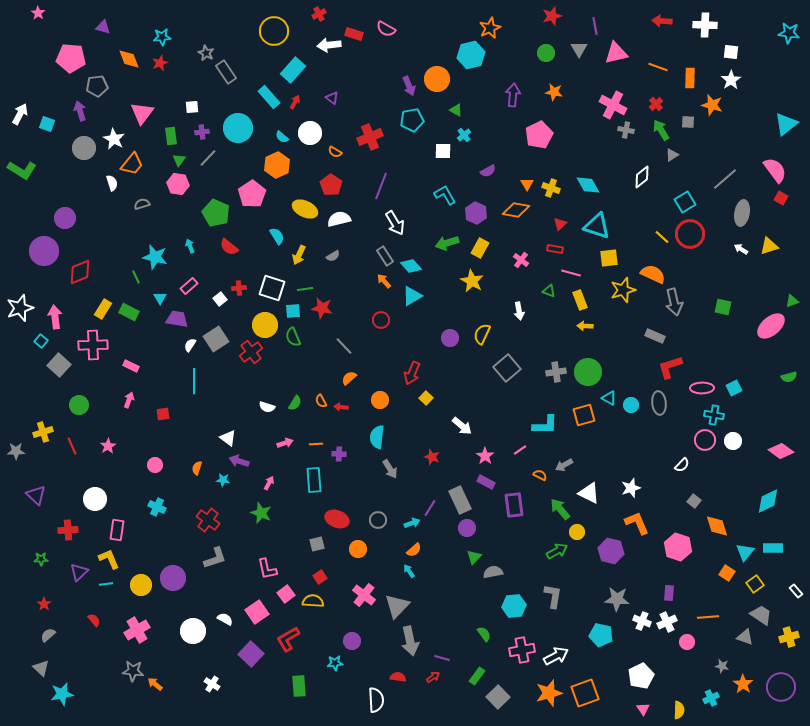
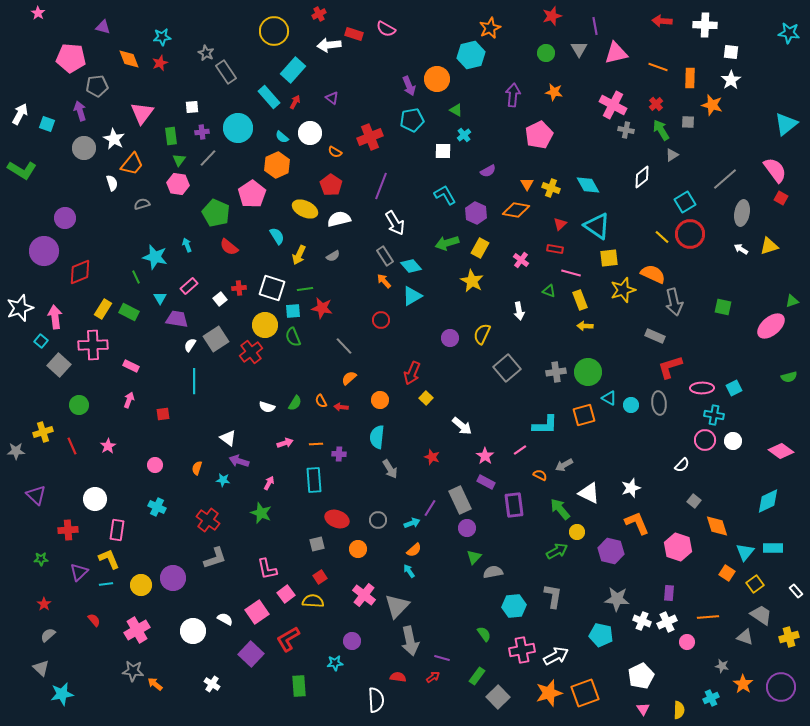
cyan triangle at (597, 226): rotated 16 degrees clockwise
cyan arrow at (190, 246): moved 3 px left, 1 px up
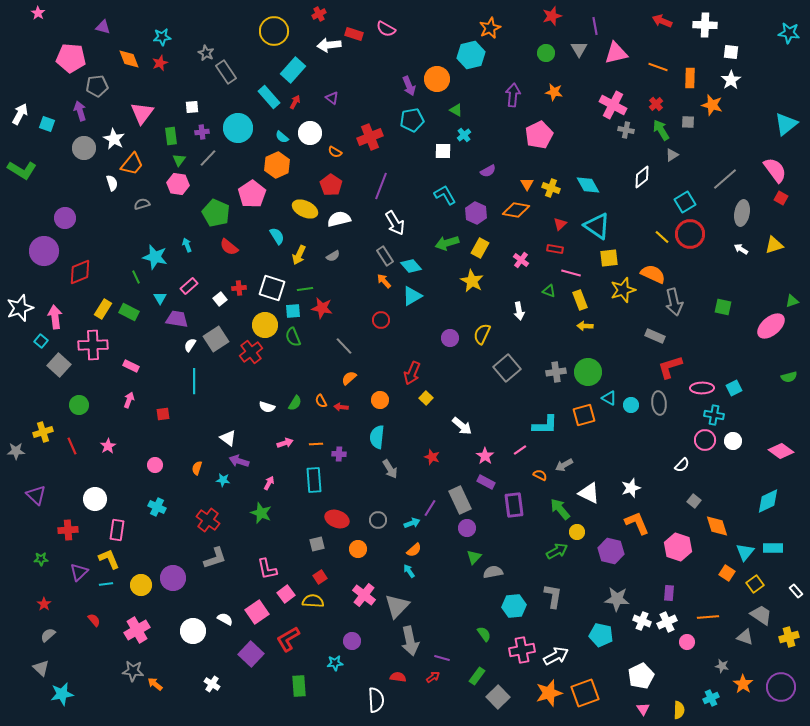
red arrow at (662, 21): rotated 18 degrees clockwise
yellow triangle at (769, 246): moved 5 px right, 1 px up
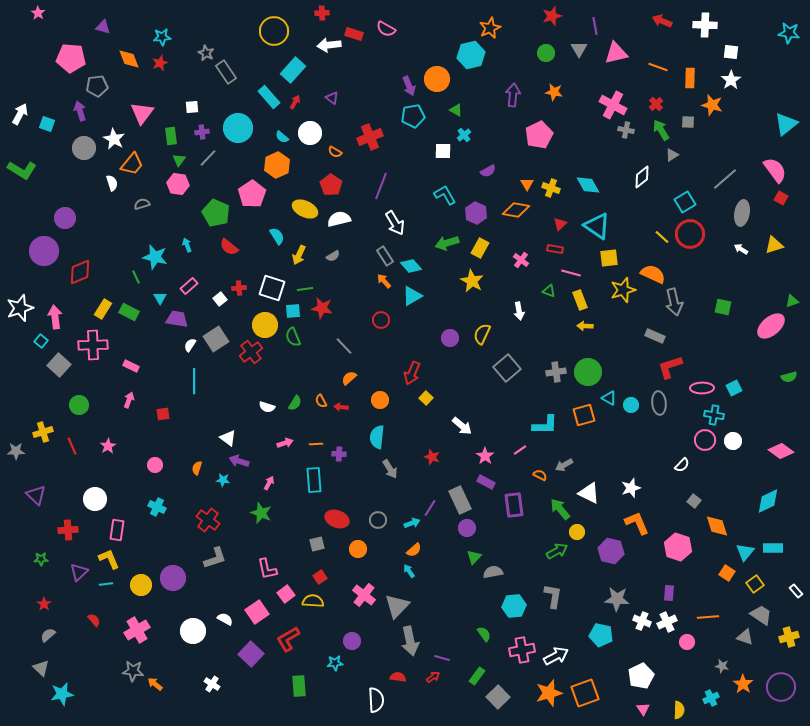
red cross at (319, 14): moved 3 px right, 1 px up; rotated 24 degrees clockwise
cyan pentagon at (412, 120): moved 1 px right, 4 px up
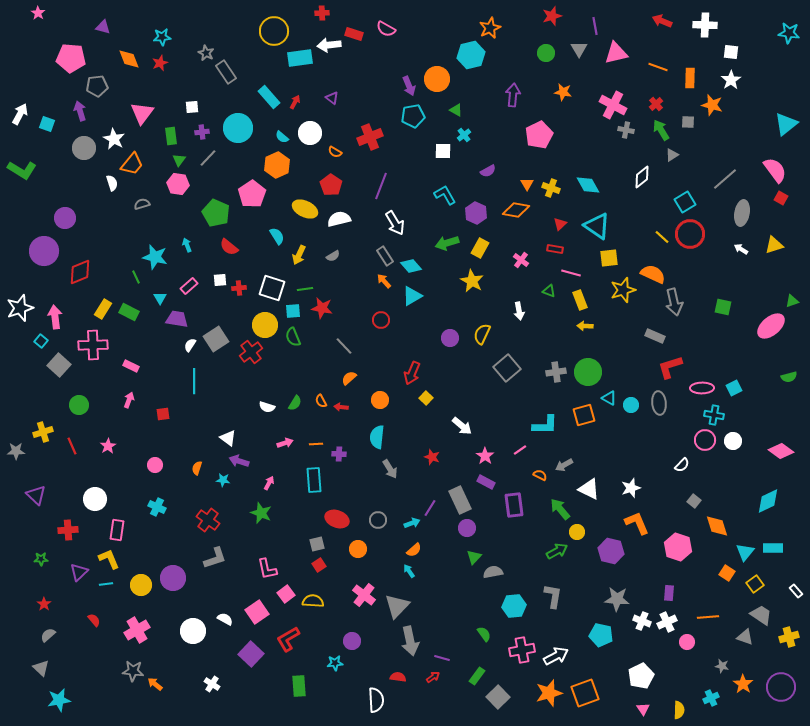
cyan rectangle at (293, 70): moved 7 px right, 12 px up; rotated 40 degrees clockwise
orange star at (554, 92): moved 9 px right
white square at (220, 299): moved 19 px up; rotated 32 degrees clockwise
white triangle at (589, 493): moved 4 px up
red square at (320, 577): moved 1 px left, 12 px up
cyan star at (62, 694): moved 3 px left, 6 px down
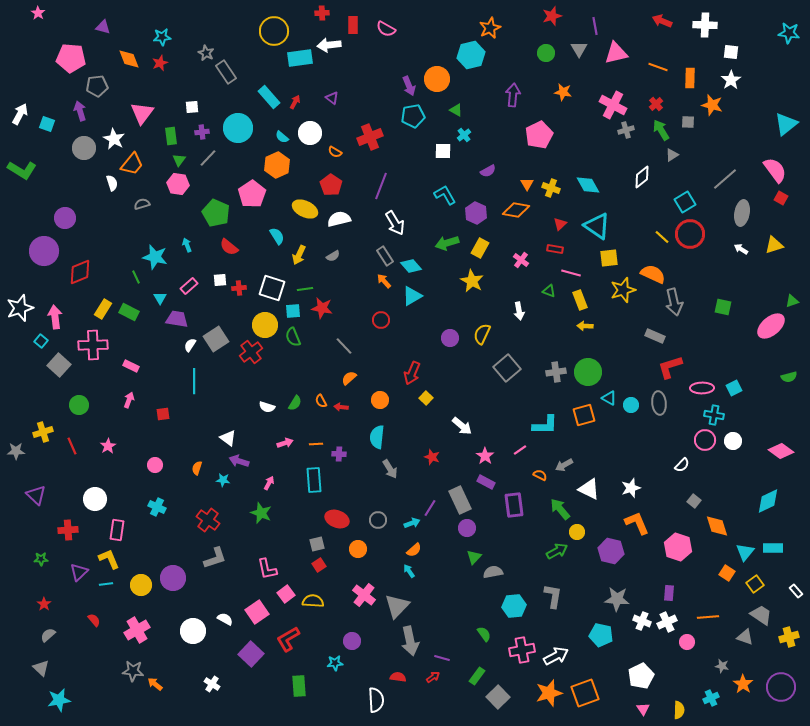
red rectangle at (354, 34): moved 1 px left, 9 px up; rotated 72 degrees clockwise
gray cross at (626, 130): rotated 28 degrees counterclockwise
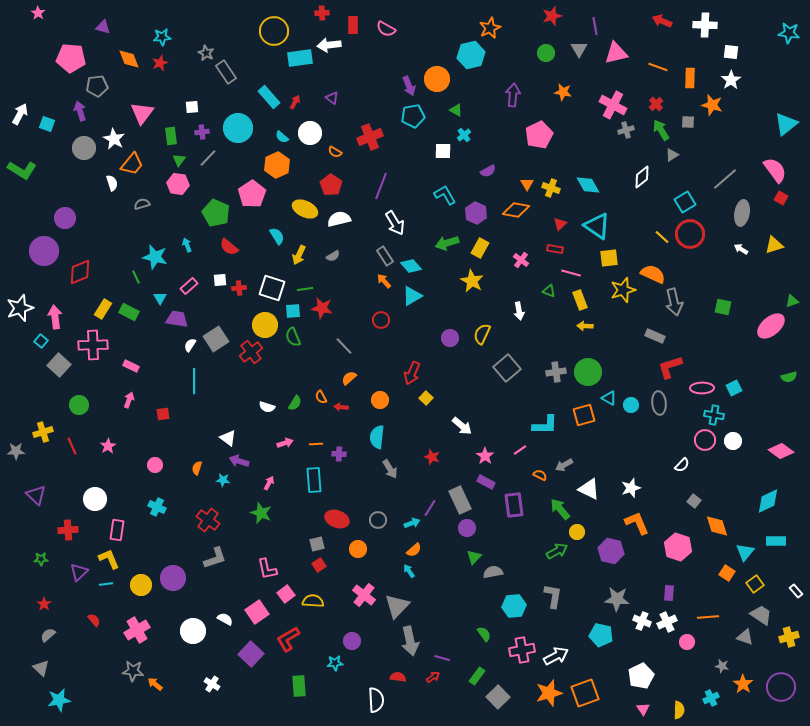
orange semicircle at (321, 401): moved 4 px up
cyan rectangle at (773, 548): moved 3 px right, 7 px up
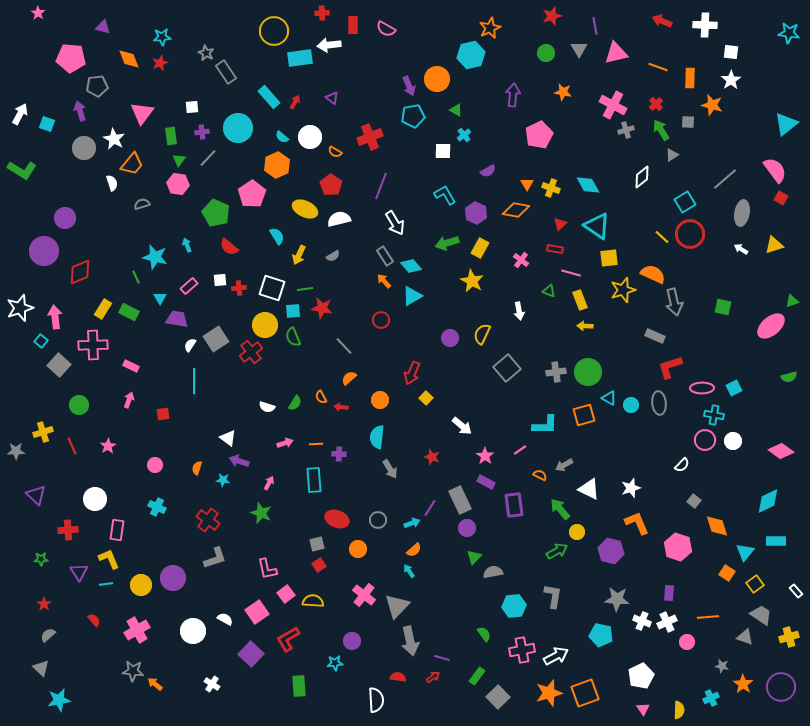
white circle at (310, 133): moved 4 px down
purple triangle at (79, 572): rotated 18 degrees counterclockwise
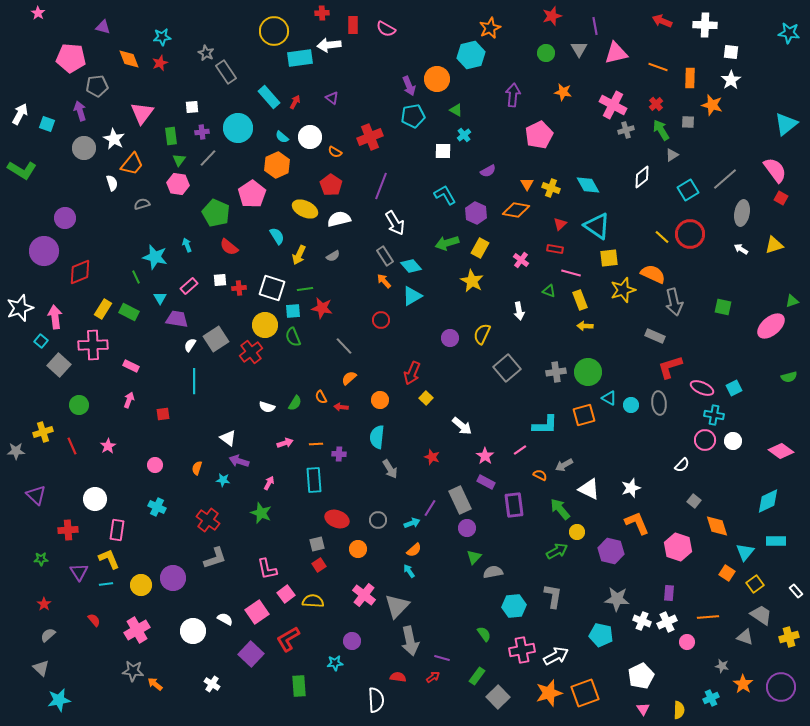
cyan square at (685, 202): moved 3 px right, 12 px up
pink ellipse at (702, 388): rotated 25 degrees clockwise
